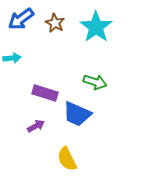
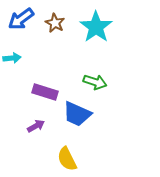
purple rectangle: moved 1 px up
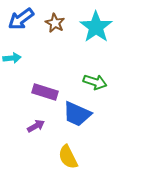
yellow semicircle: moved 1 px right, 2 px up
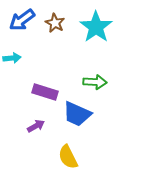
blue arrow: moved 1 px right, 1 px down
green arrow: rotated 15 degrees counterclockwise
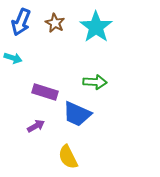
blue arrow: moved 1 px left, 2 px down; rotated 32 degrees counterclockwise
cyan arrow: moved 1 px right; rotated 24 degrees clockwise
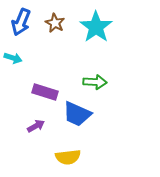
yellow semicircle: rotated 70 degrees counterclockwise
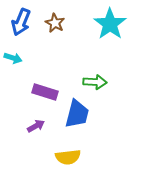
cyan star: moved 14 px right, 3 px up
blue trapezoid: rotated 100 degrees counterclockwise
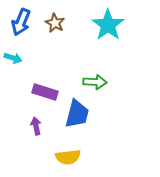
cyan star: moved 2 px left, 1 px down
purple arrow: rotated 72 degrees counterclockwise
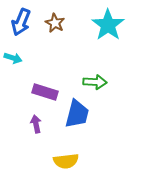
purple arrow: moved 2 px up
yellow semicircle: moved 2 px left, 4 px down
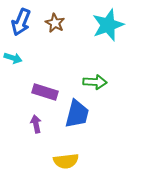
cyan star: rotated 16 degrees clockwise
